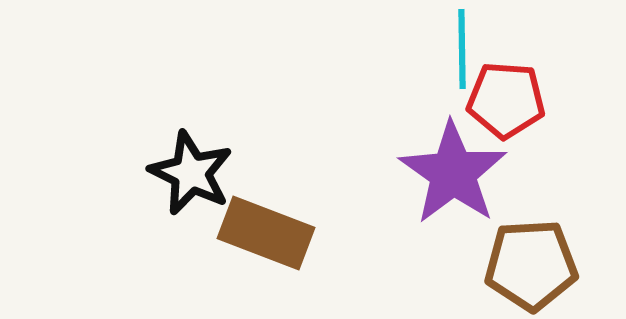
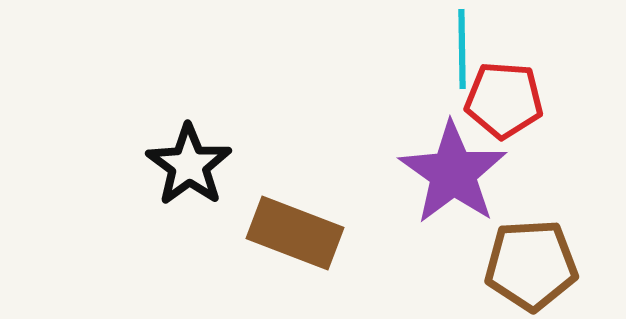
red pentagon: moved 2 px left
black star: moved 2 px left, 8 px up; rotated 10 degrees clockwise
brown rectangle: moved 29 px right
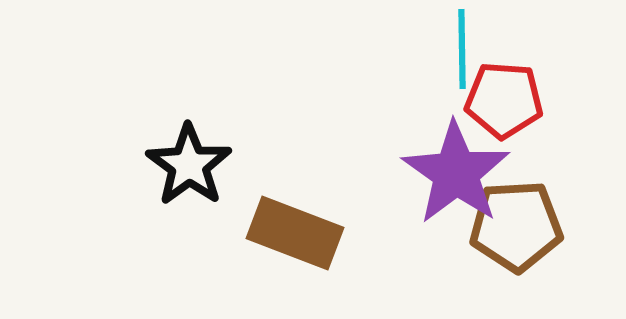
purple star: moved 3 px right
brown pentagon: moved 15 px left, 39 px up
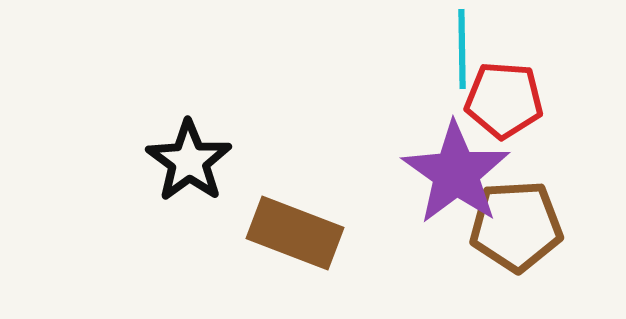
black star: moved 4 px up
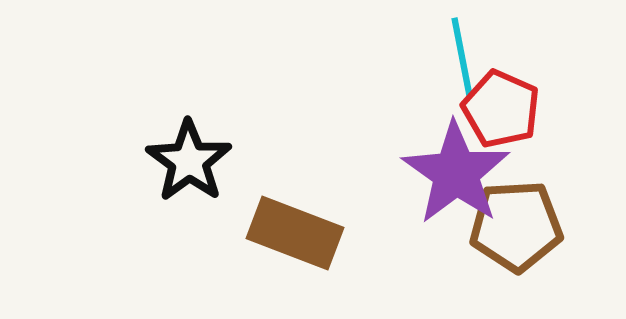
cyan line: moved 8 px down; rotated 10 degrees counterclockwise
red pentagon: moved 3 px left, 9 px down; rotated 20 degrees clockwise
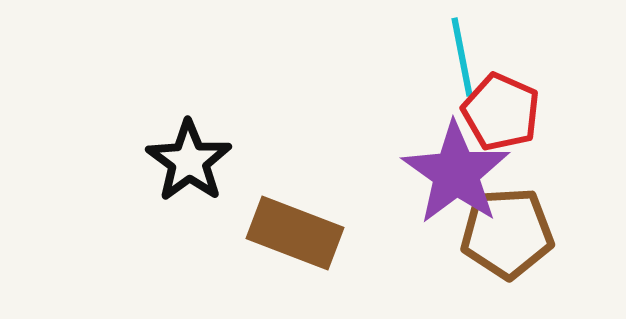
red pentagon: moved 3 px down
brown pentagon: moved 9 px left, 7 px down
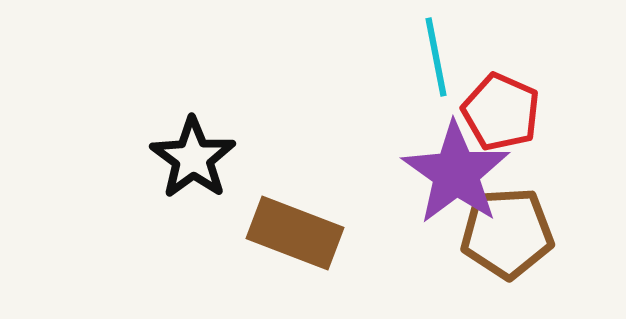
cyan line: moved 26 px left
black star: moved 4 px right, 3 px up
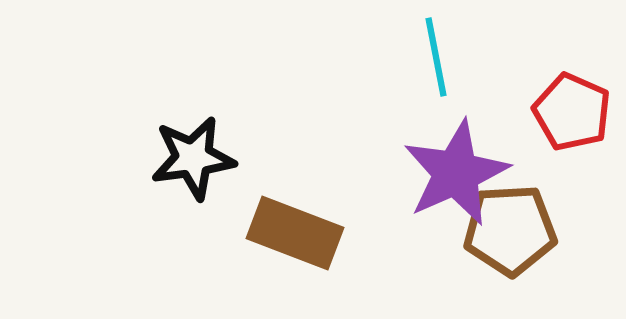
red pentagon: moved 71 px right
black star: rotated 28 degrees clockwise
purple star: rotated 13 degrees clockwise
brown pentagon: moved 3 px right, 3 px up
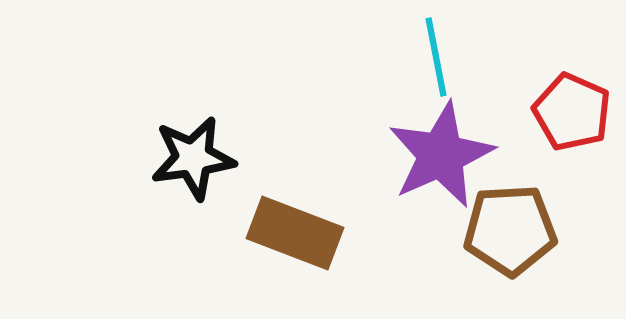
purple star: moved 15 px left, 18 px up
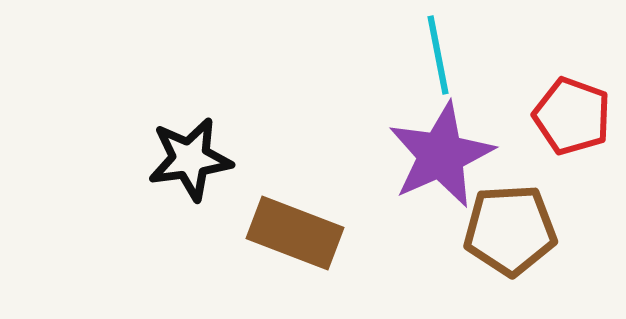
cyan line: moved 2 px right, 2 px up
red pentagon: moved 4 px down; rotated 4 degrees counterclockwise
black star: moved 3 px left, 1 px down
